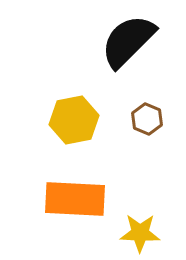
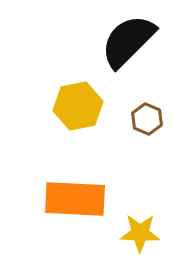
yellow hexagon: moved 4 px right, 14 px up
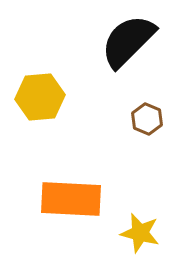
yellow hexagon: moved 38 px left, 9 px up; rotated 6 degrees clockwise
orange rectangle: moved 4 px left
yellow star: rotated 12 degrees clockwise
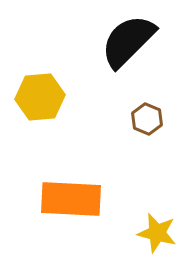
yellow star: moved 17 px right
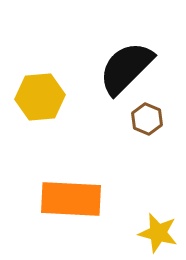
black semicircle: moved 2 px left, 27 px down
yellow star: moved 1 px right
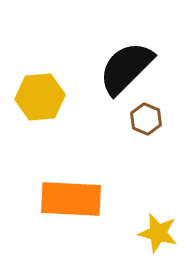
brown hexagon: moved 1 px left
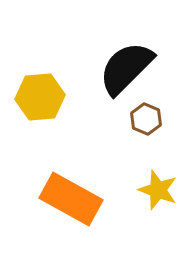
orange rectangle: rotated 26 degrees clockwise
yellow star: moved 43 px up; rotated 6 degrees clockwise
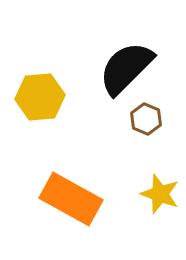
yellow star: moved 2 px right, 4 px down
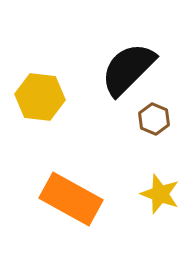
black semicircle: moved 2 px right, 1 px down
yellow hexagon: rotated 12 degrees clockwise
brown hexagon: moved 8 px right
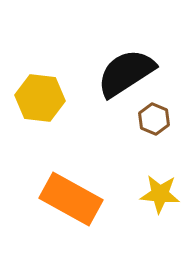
black semicircle: moved 2 px left, 4 px down; rotated 12 degrees clockwise
yellow hexagon: moved 1 px down
yellow star: rotated 15 degrees counterclockwise
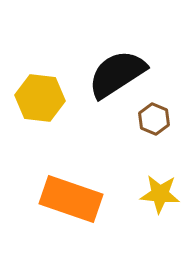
black semicircle: moved 9 px left, 1 px down
orange rectangle: rotated 10 degrees counterclockwise
